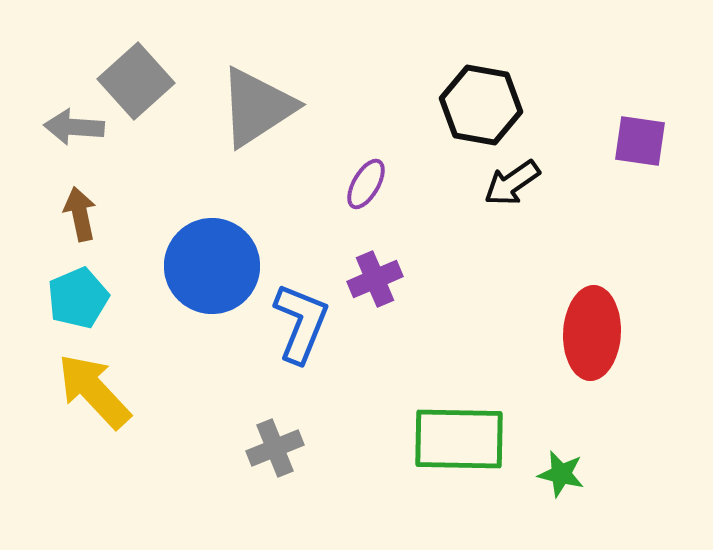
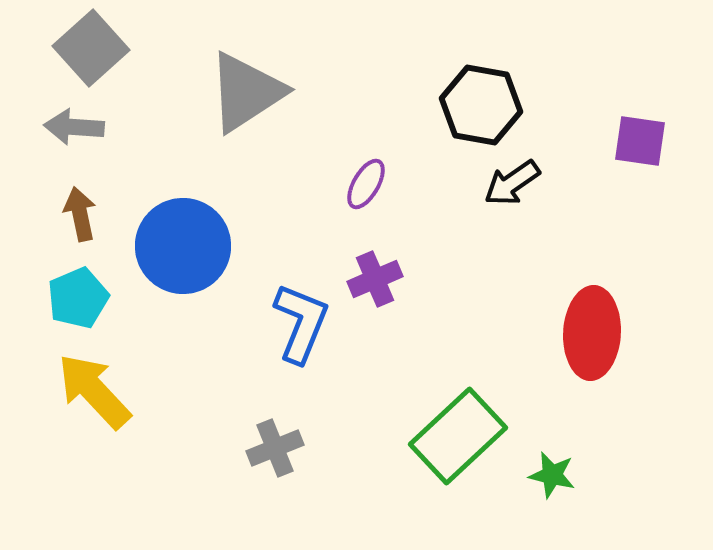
gray square: moved 45 px left, 33 px up
gray triangle: moved 11 px left, 15 px up
blue circle: moved 29 px left, 20 px up
green rectangle: moved 1 px left, 3 px up; rotated 44 degrees counterclockwise
green star: moved 9 px left, 1 px down
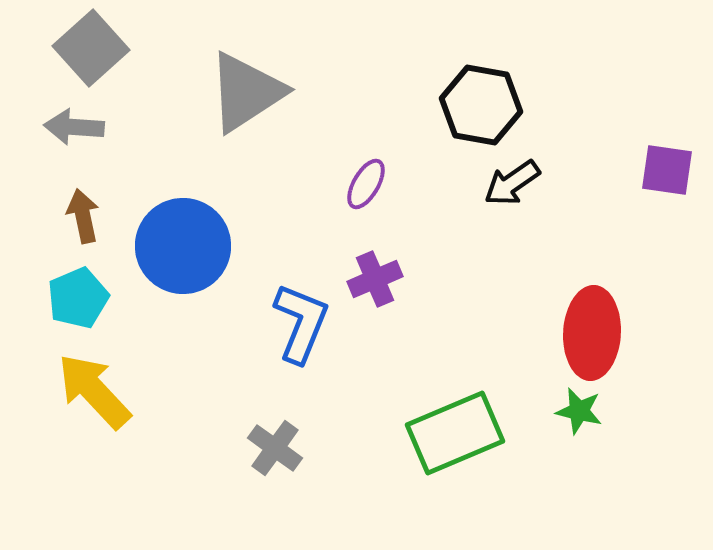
purple square: moved 27 px right, 29 px down
brown arrow: moved 3 px right, 2 px down
green rectangle: moved 3 px left, 3 px up; rotated 20 degrees clockwise
gray cross: rotated 32 degrees counterclockwise
green star: moved 27 px right, 64 px up
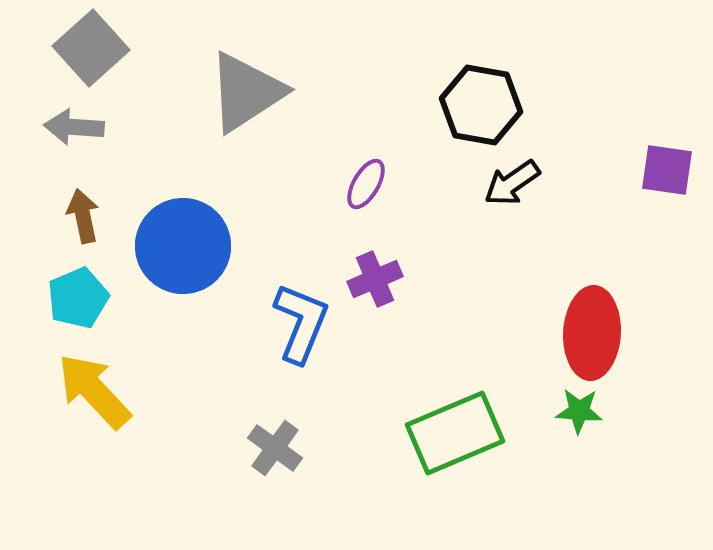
green star: rotated 9 degrees counterclockwise
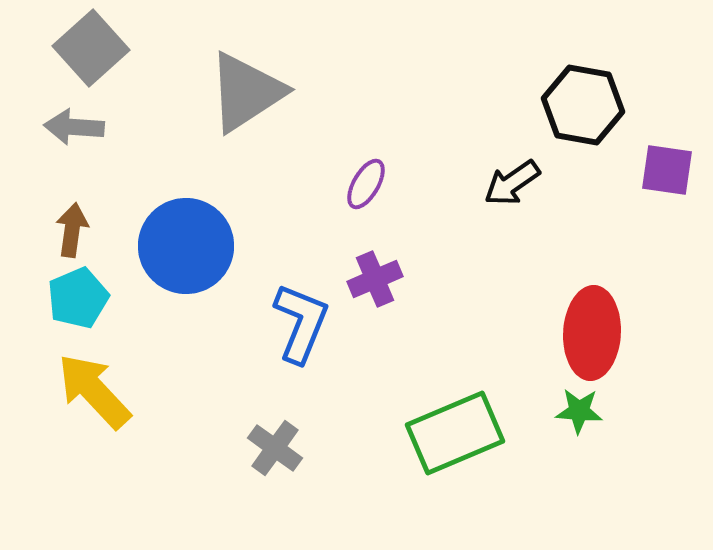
black hexagon: moved 102 px right
brown arrow: moved 11 px left, 14 px down; rotated 20 degrees clockwise
blue circle: moved 3 px right
